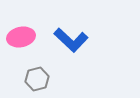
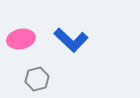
pink ellipse: moved 2 px down
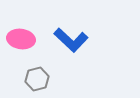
pink ellipse: rotated 20 degrees clockwise
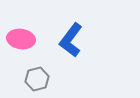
blue L-shape: rotated 84 degrees clockwise
